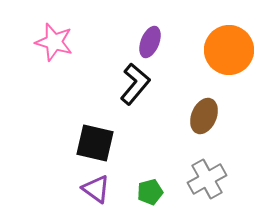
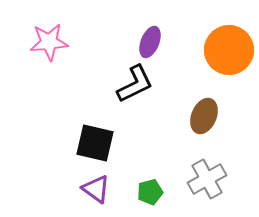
pink star: moved 5 px left; rotated 21 degrees counterclockwise
black L-shape: rotated 24 degrees clockwise
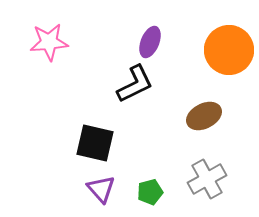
brown ellipse: rotated 40 degrees clockwise
purple triangle: moved 5 px right; rotated 12 degrees clockwise
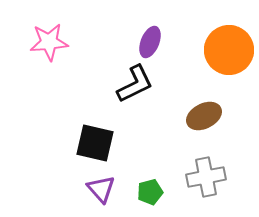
gray cross: moved 1 px left, 2 px up; rotated 18 degrees clockwise
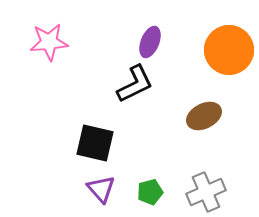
gray cross: moved 15 px down; rotated 12 degrees counterclockwise
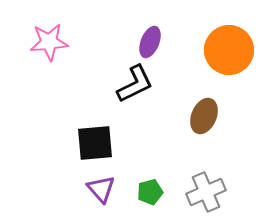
brown ellipse: rotated 40 degrees counterclockwise
black square: rotated 18 degrees counterclockwise
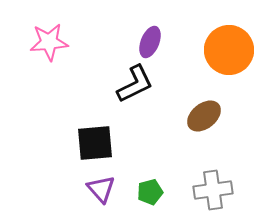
brown ellipse: rotated 28 degrees clockwise
gray cross: moved 7 px right, 2 px up; rotated 15 degrees clockwise
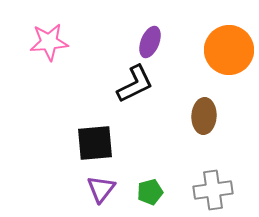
brown ellipse: rotated 48 degrees counterclockwise
purple triangle: rotated 20 degrees clockwise
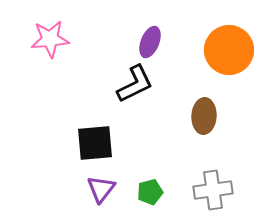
pink star: moved 1 px right, 3 px up
